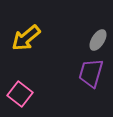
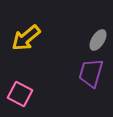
pink square: rotated 10 degrees counterclockwise
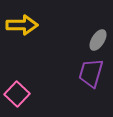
yellow arrow: moved 4 px left, 13 px up; rotated 140 degrees counterclockwise
pink square: moved 3 px left; rotated 15 degrees clockwise
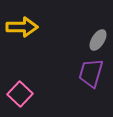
yellow arrow: moved 2 px down
pink square: moved 3 px right
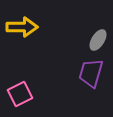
pink square: rotated 20 degrees clockwise
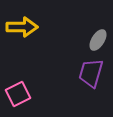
pink square: moved 2 px left
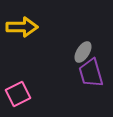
gray ellipse: moved 15 px left, 12 px down
purple trapezoid: rotated 32 degrees counterclockwise
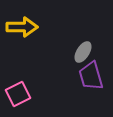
purple trapezoid: moved 3 px down
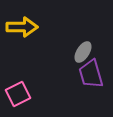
purple trapezoid: moved 2 px up
